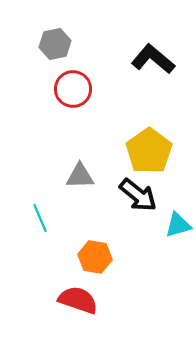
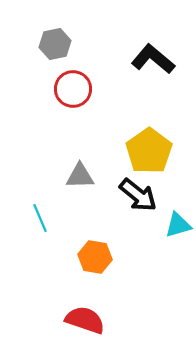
red semicircle: moved 7 px right, 20 px down
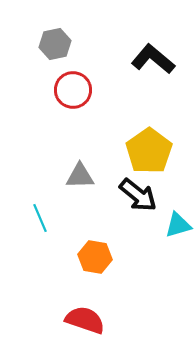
red circle: moved 1 px down
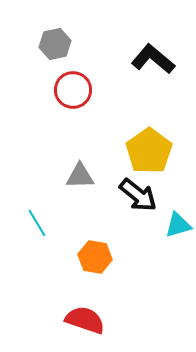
cyan line: moved 3 px left, 5 px down; rotated 8 degrees counterclockwise
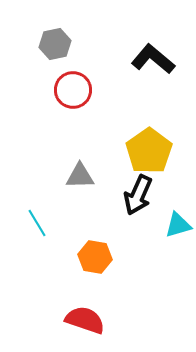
black arrow: rotated 75 degrees clockwise
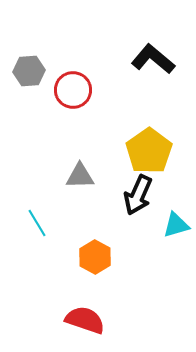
gray hexagon: moved 26 px left, 27 px down; rotated 8 degrees clockwise
cyan triangle: moved 2 px left
orange hexagon: rotated 20 degrees clockwise
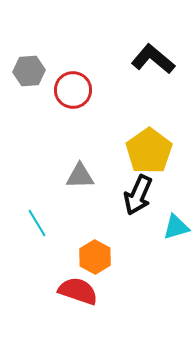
cyan triangle: moved 2 px down
red semicircle: moved 7 px left, 29 px up
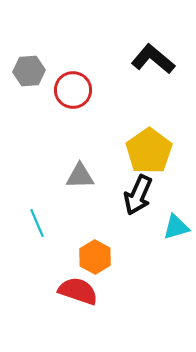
cyan line: rotated 8 degrees clockwise
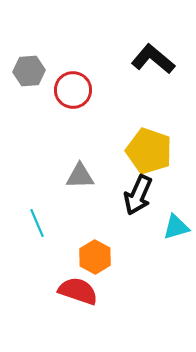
yellow pentagon: rotated 18 degrees counterclockwise
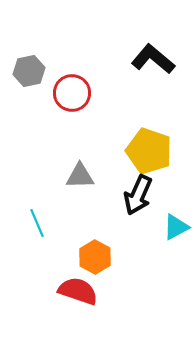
gray hexagon: rotated 8 degrees counterclockwise
red circle: moved 1 px left, 3 px down
cyan triangle: rotated 12 degrees counterclockwise
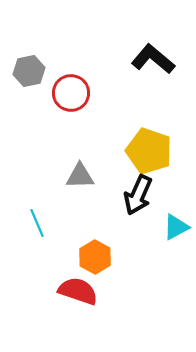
red circle: moved 1 px left
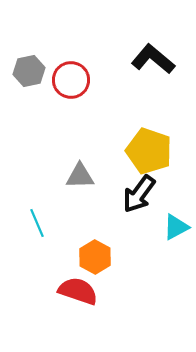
red circle: moved 13 px up
black arrow: moved 1 px right, 1 px up; rotated 12 degrees clockwise
